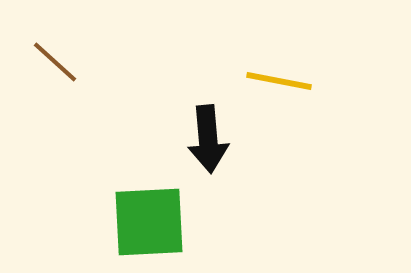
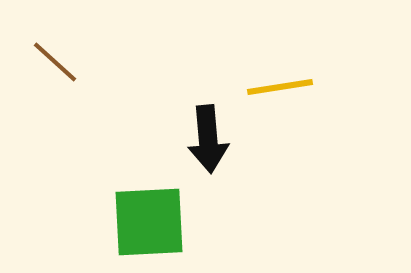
yellow line: moved 1 px right, 6 px down; rotated 20 degrees counterclockwise
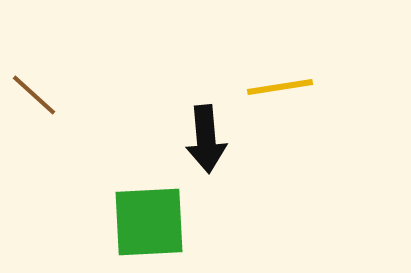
brown line: moved 21 px left, 33 px down
black arrow: moved 2 px left
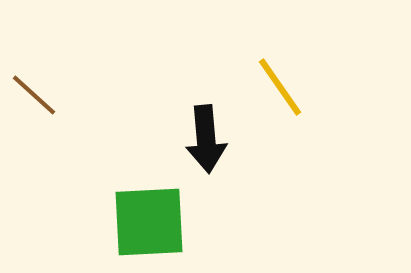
yellow line: rotated 64 degrees clockwise
